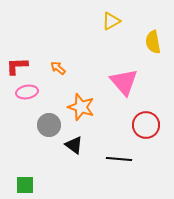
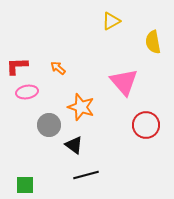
black line: moved 33 px left, 16 px down; rotated 20 degrees counterclockwise
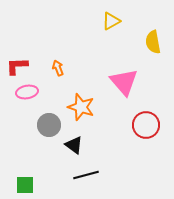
orange arrow: rotated 28 degrees clockwise
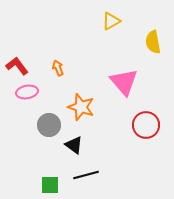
red L-shape: rotated 55 degrees clockwise
green square: moved 25 px right
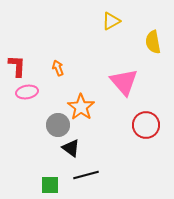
red L-shape: rotated 40 degrees clockwise
orange star: rotated 16 degrees clockwise
gray circle: moved 9 px right
black triangle: moved 3 px left, 3 px down
